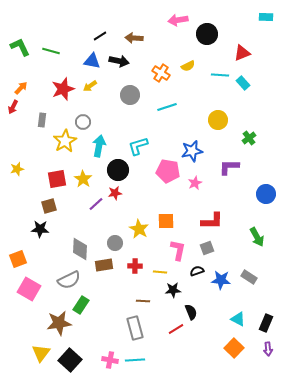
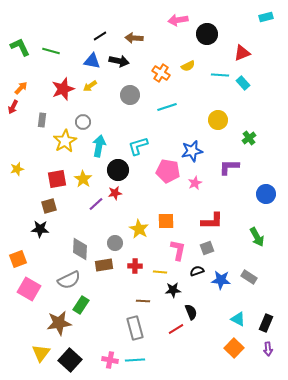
cyan rectangle at (266, 17): rotated 16 degrees counterclockwise
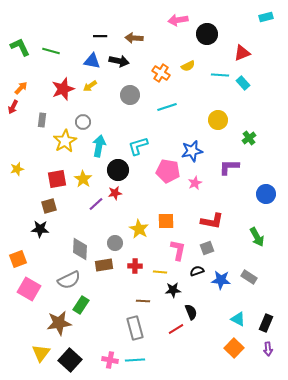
black line at (100, 36): rotated 32 degrees clockwise
red L-shape at (212, 221): rotated 10 degrees clockwise
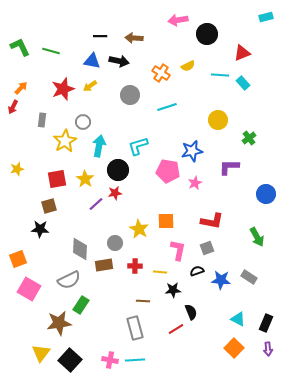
yellow star at (83, 179): moved 2 px right
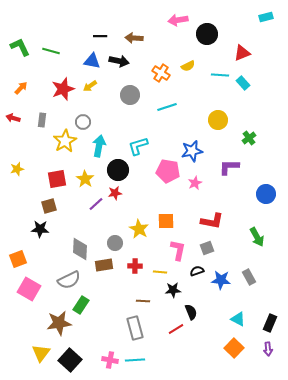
red arrow at (13, 107): moved 11 px down; rotated 80 degrees clockwise
gray rectangle at (249, 277): rotated 28 degrees clockwise
black rectangle at (266, 323): moved 4 px right
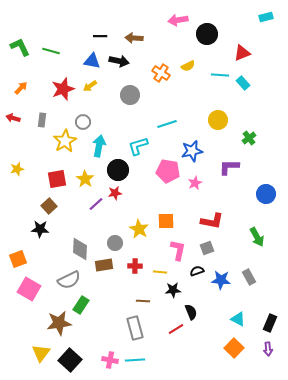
cyan line at (167, 107): moved 17 px down
brown square at (49, 206): rotated 28 degrees counterclockwise
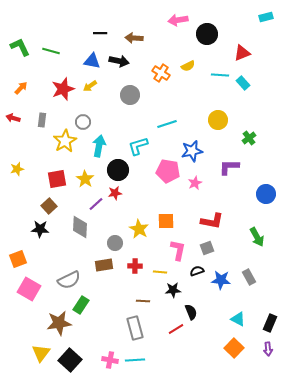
black line at (100, 36): moved 3 px up
gray diamond at (80, 249): moved 22 px up
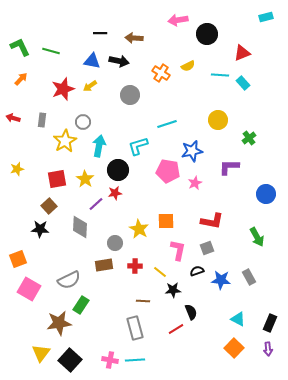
orange arrow at (21, 88): moved 9 px up
yellow line at (160, 272): rotated 32 degrees clockwise
